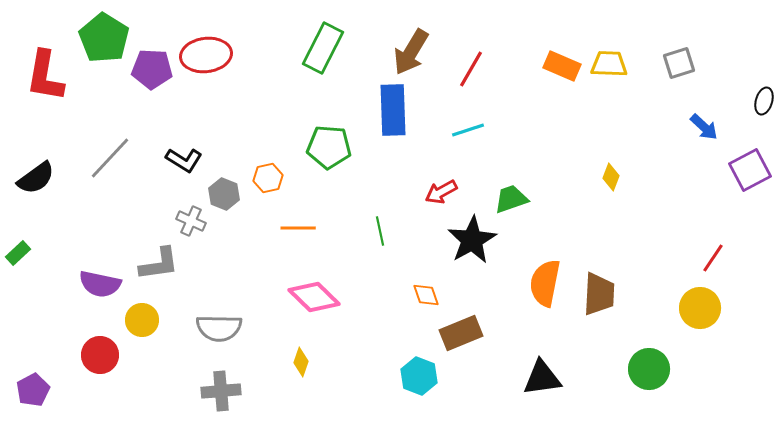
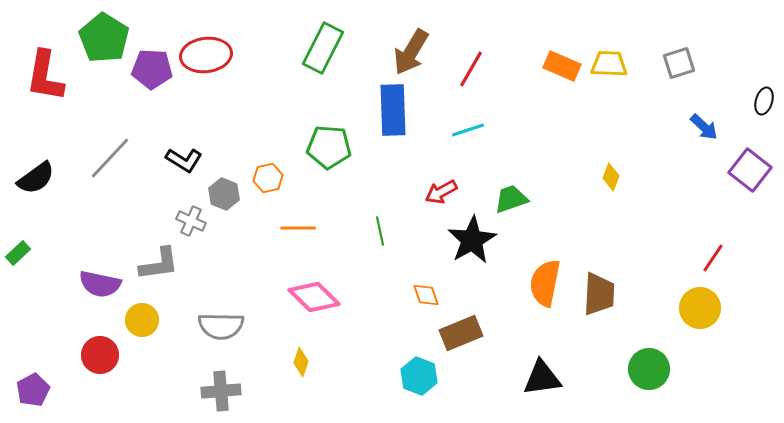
purple square at (750, 170): rotated 24 degrees counterclockwise
gray semicircle at (219, 328): moved 2 px right, 2 px up
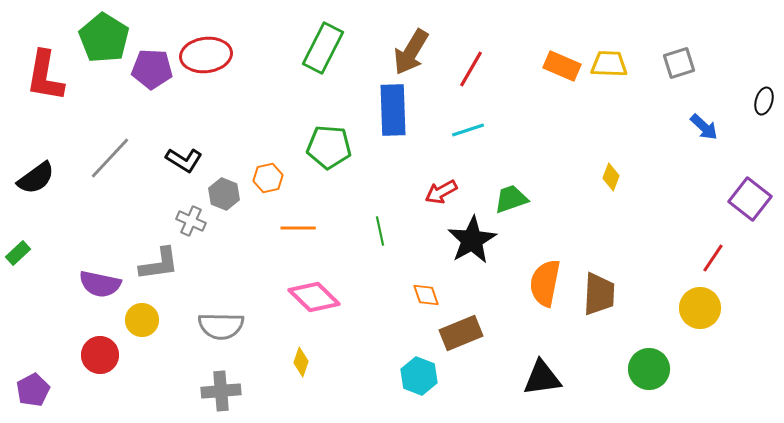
purple square at (750, 170): moved 29 px down
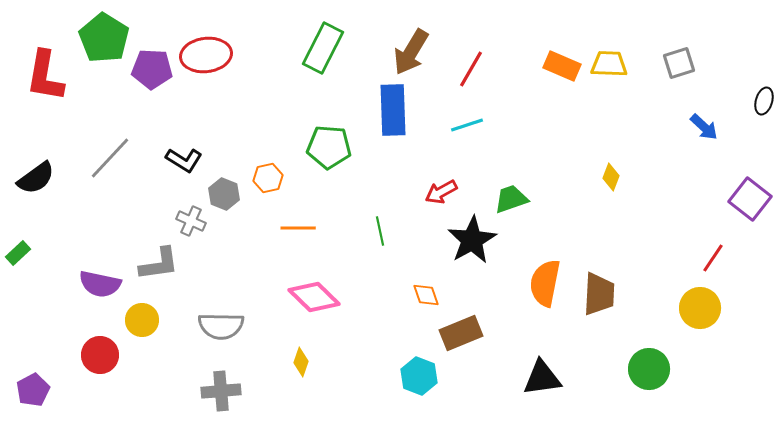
cyan line at (468, 130): moved 1 px left, 5 px up
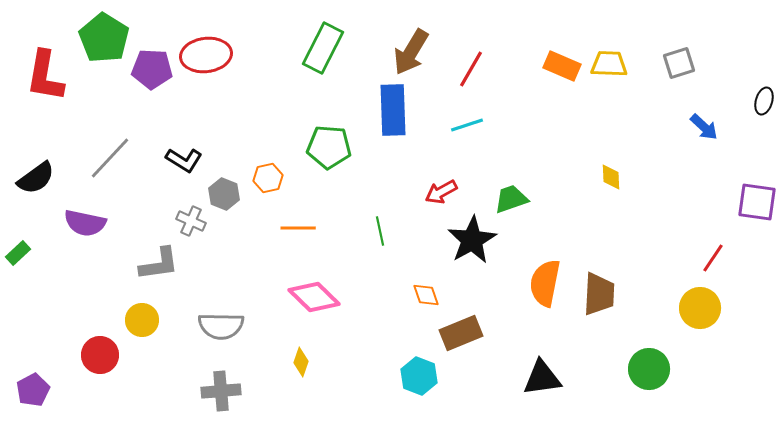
yellow diamond at (611, 177): rotated 24 degrees counterclockwise
purple square at (750, 199): moved 7 px right, 3 px down; rotated 30 degrees counterclockwise
purple semicircle at (100, 284): moved 15 px left, 61 px up
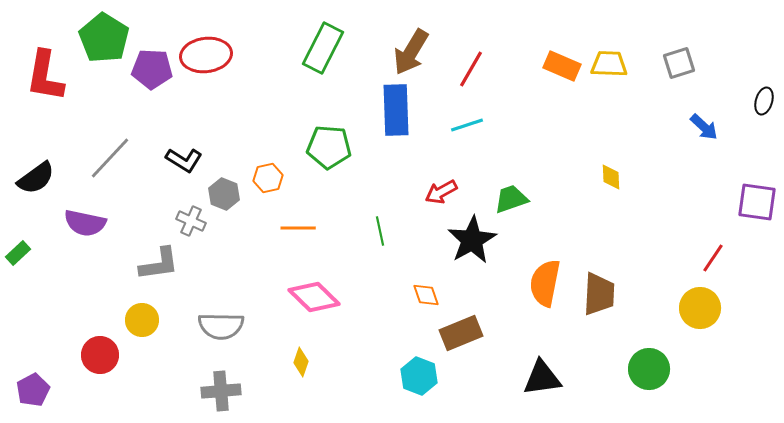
blue rectangle at (393, 110): moved 3 px right
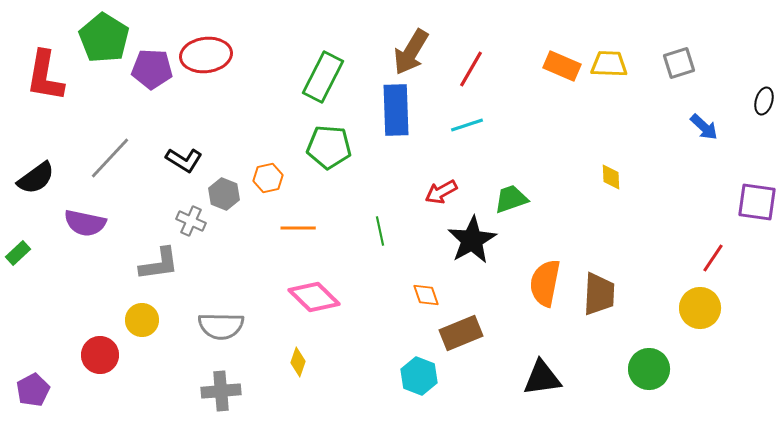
green rectangle at (323, 48): moved 29 px down
yellow diamond at (301, 362): moved 3 px left
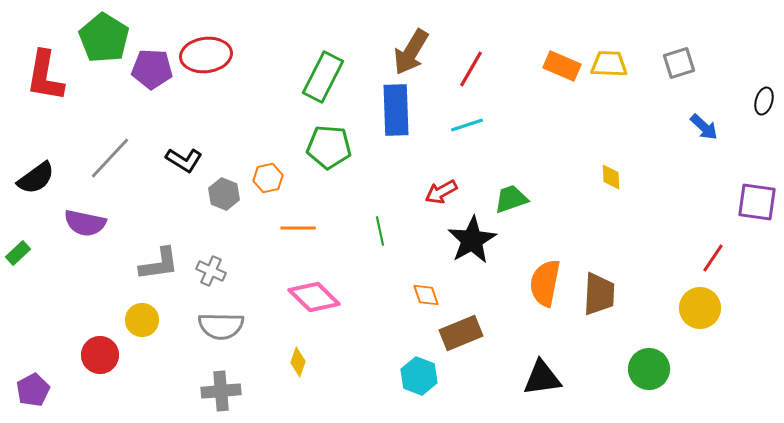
gray cross at (191, 221): moved 20 px right, 50 px down
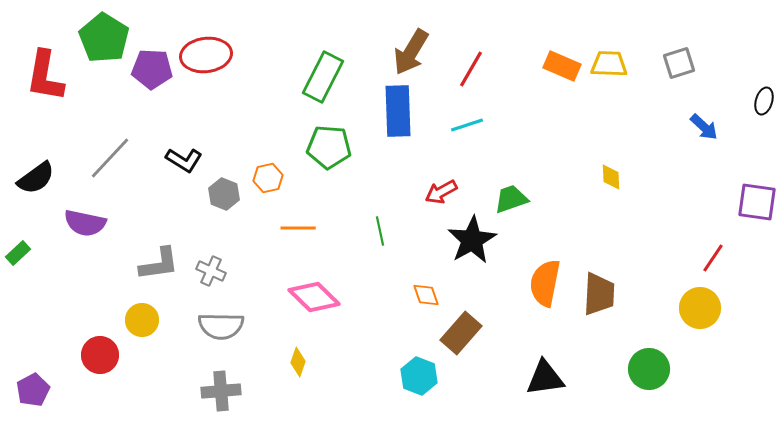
blue rectangle at (396, 110): moved 2 px right, 1 px down
brown rectangle at (461, 333): rotated 27 degrees counterclockwise
black triangle at (542, 378): moved 3 px right
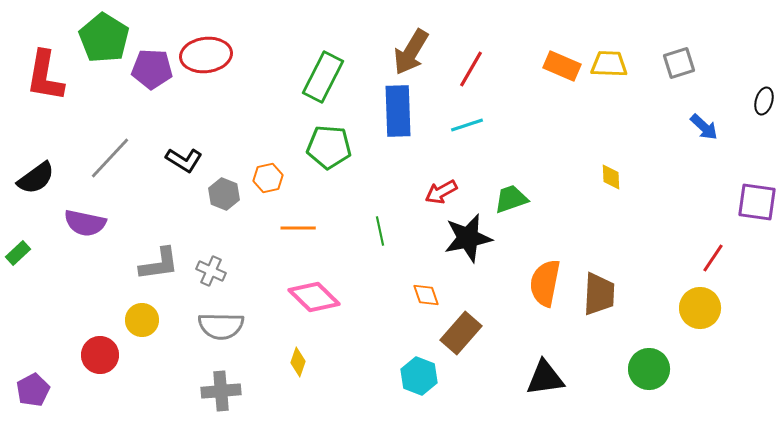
black star at (472, 240): moved 4 px left, 2 px up; rotated 18 degrees clockwise
